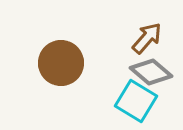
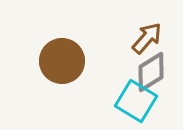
brown circle: moved 1 px right, 2 px up
gray diamond: rotated 72 degrees counterclockwise
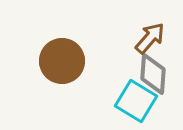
brown arrow: moved 3 px right
gray diamond: moved 2 px right, 2 px down; rotated 54 degrees counterclockwise
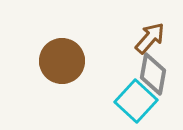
gray diamond: rotated 6 degrees clockwise
cyan square: rotated 12 degrees clockwise
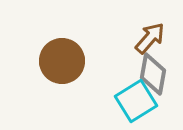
cyan square: rotated 15 degrees clockwise
